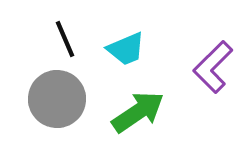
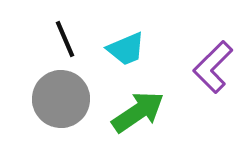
gray circle: moved 4 px right
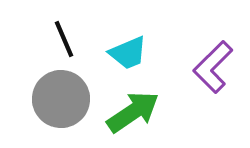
black line: moved 1 px left
cyan trapezoid: moved 2 px right, 4 px down
green arrow: moved 5 px left
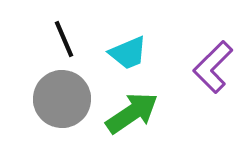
gray circle: moved 1 px right
green arrow: moved 1 px left, 1 px down
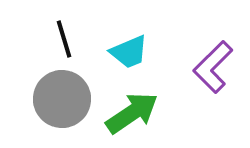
black line: rotated 6 degrees clockwise
cyan trapezoid: moved 1 px right, 1 px up
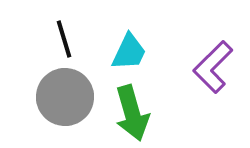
cyan trapezoid: rotated 42 degrees counterclockwise
gray circle: moved 3 px right, 2 px up
green arrow: rotated 108 degrees clockwise
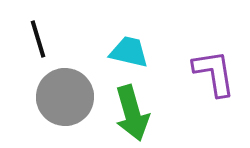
black line: moved 26 px left
cyan trapezoid: rotated 102 degrees counterclockwise
purple L-shape: moved 1 px right, 6 px down; rotated 126 degrees clockwise
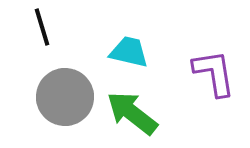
black line: moved 4 px right, 12 px up
green arrow: rotated 144 degrees clockwise
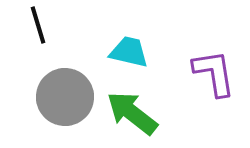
black line: moved 4 px left, 2 px up
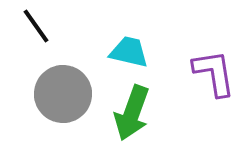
black line: moved 2 px left, 1 px down; rotated 18 degrees counterclockwise
gray circle: moved 2 px left, 3 px up
green arrow: rotated 108 degrees counterclockwise
